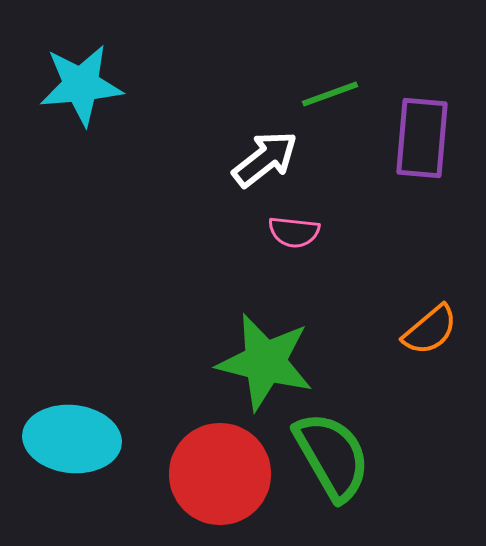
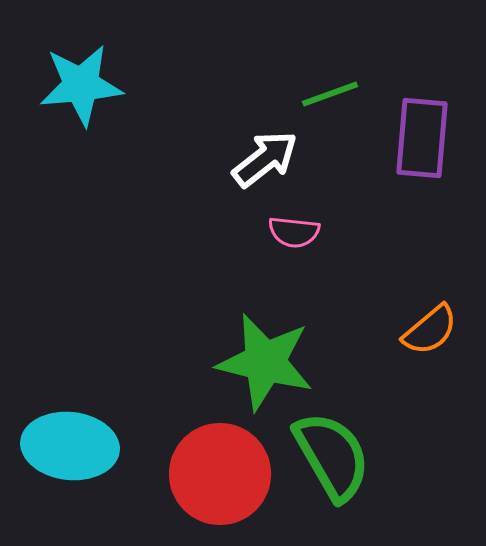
cyan ellipse: moved 2 px left, 7 px down
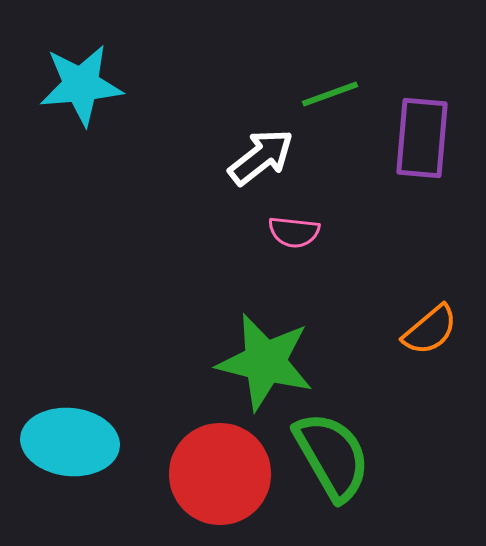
white arrow: moved 4 px left, 2 px up
cyan ellipse: moved 4 px up
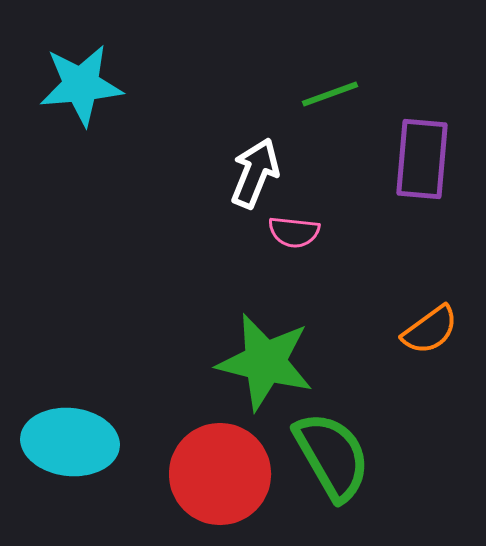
purple rectangle: moved 21 px down
white arrow: moved 6 px left, 16 px down; rotated 30 degrees counterclockwise
orange semicircle: rotated 4 degrees clockwise
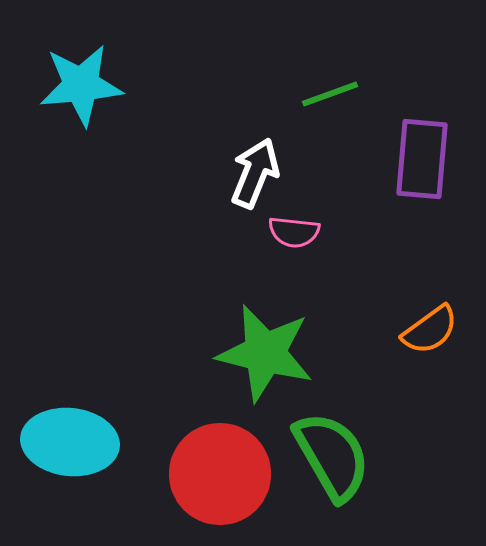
green star: moved 9 px up
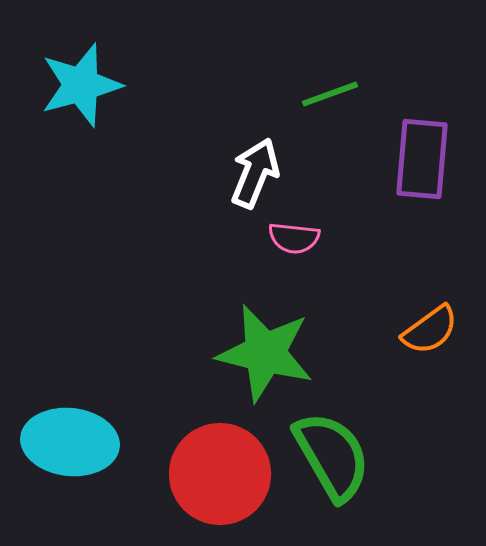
cyan star: rotated 10 degrees counterclockwise
pink semicircle: moved 6 px down
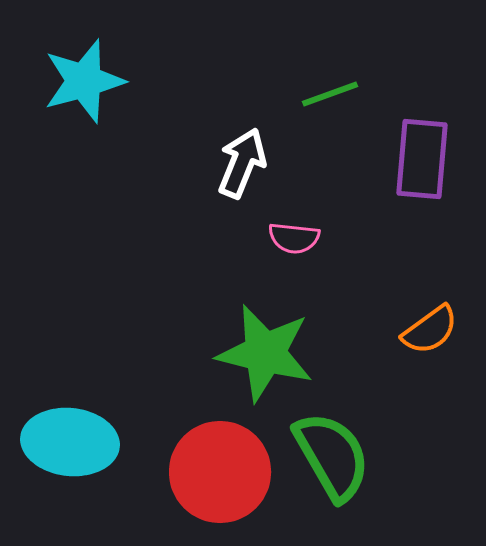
cyan star: moved 3 px right, 4 px up
white arrow: moved 13 px left, 10 px up
red circle: moved 2 px up
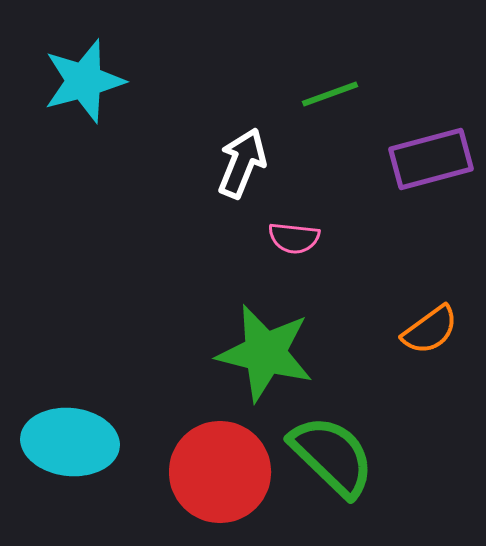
purple rectangle: moved 9 px right; rotated 70 degrees clockwise
green semicircle: rotated 16 degrees counterclockwise
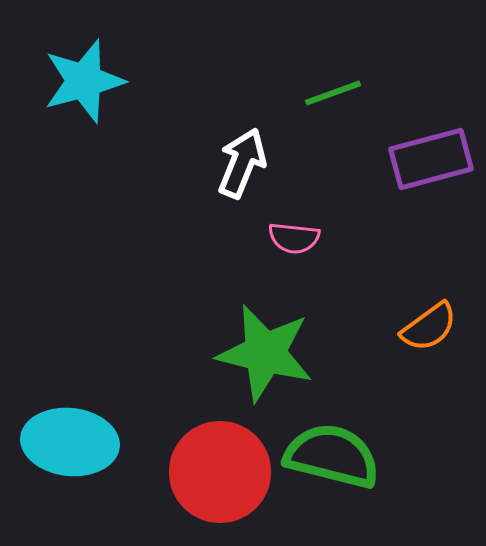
green line: moved 3 px right, 1 px up
orange semicircle: moved 1 px left, 3 px up
green semicircle: rotated 30 degrees counterclockwise
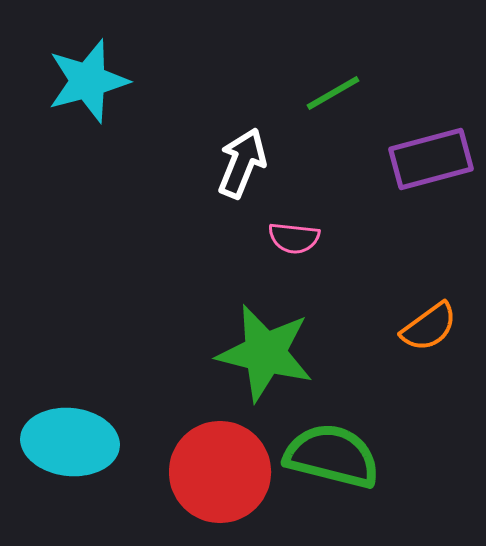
cyan star: moved 4 px right
green line: rotated 10 degrees counterclockwise
